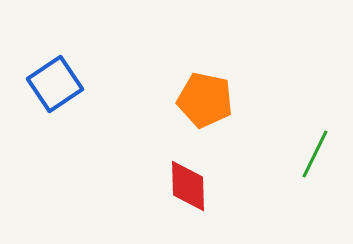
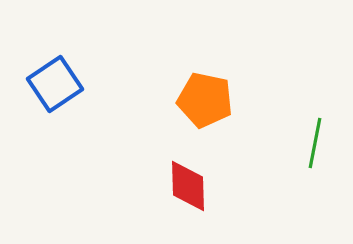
green line: moved 11 px up; rotated 15 degrees counterclockwise
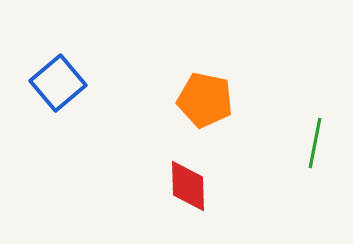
blue square: moved 3 px right, 1 px up; rotated 6 degrees counterclockwise
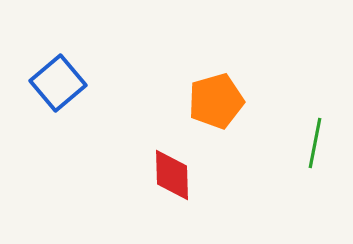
orange pentagon: moved 11 px right, 1 px down; rotated 28 degrees counterclockwise
red diamond: moved 16 px left, 11 px up
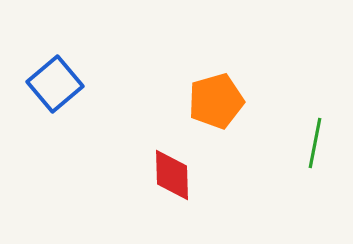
blue square: moved 3 px left, 1 px down
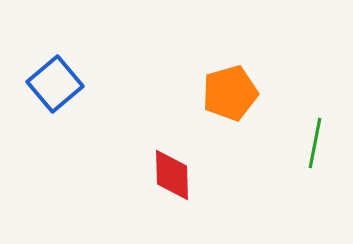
orange pentagon: moved 14 px right, 8 px up
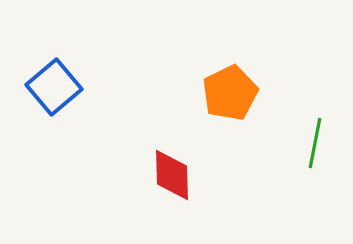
blue square: moved 1 px left, 3 px down
orange pentagon: rotated 10 degrees counterclockwise
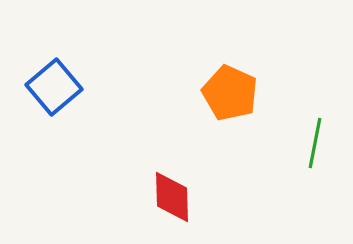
orange pentagon: rotated 22 degrees counterclockwise
red diamond: moved 22 px down
